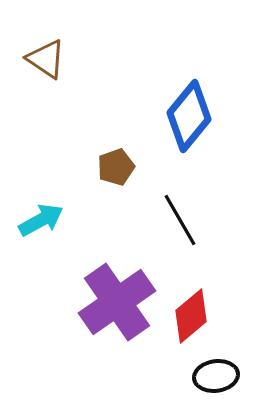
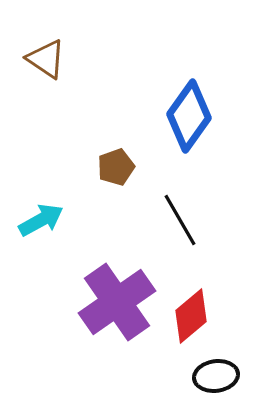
blue diamond: rotated 4 degrees counterclockwise
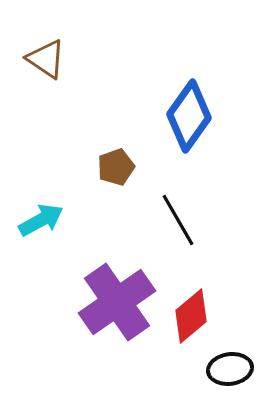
black line: moved 2 px left
black ellipse: moved 14 px right, 7 px up
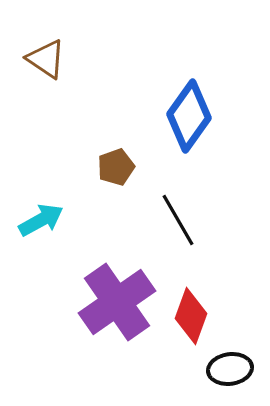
red diamond: rotated 30 degrees counterclockwise
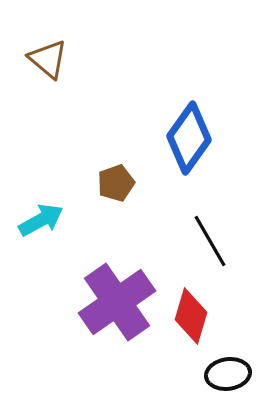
brown triangle: moved 2 px right; rotated 6 degrees clockwise
blue diamond: moved 22 px down
brown pentagon: moved 16 px down
black line: moved 32 px right, 21 px down
red diamond: rotated 4 degrees counterclockwise
black ellipse: moved 2 px left, 5 px down
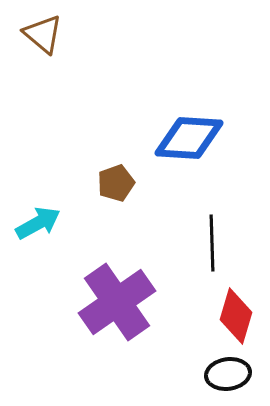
brown triangle: moved 5 px left, 25 px up
blue diamond: rotated 58 degrees clockwise
cyan arrow: moved 3 px left, 3 px down
black line: moved 2 px right, 2 px down; rotated 28 degrees clockwise
red diamond: moved 45 px right
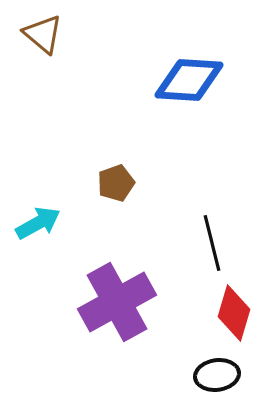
blue diamond: moved 58 px up
black line: rotated 12 degrees counterclockwise
purple cross: rotated 6 degrees clockwise
red diamond: moved 2 px left, 3 px up
black ellipse: moved 11 px left, 1 px down
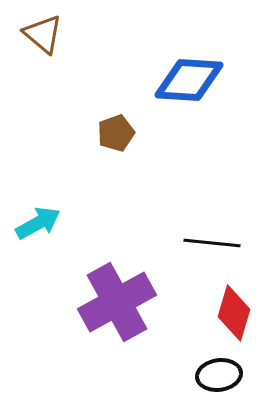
brown pentagon: moved 50 px up
black line: rotated 70 degrees counterclockwise
black ellipse: moved 2 px right
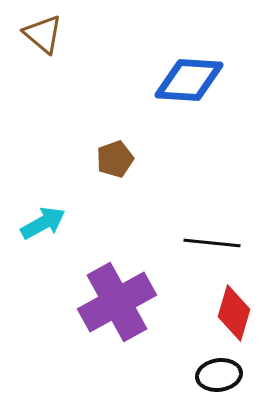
brown pentagon: moved 1 px left, 26 px down
cyan arrow: moved 5 px right
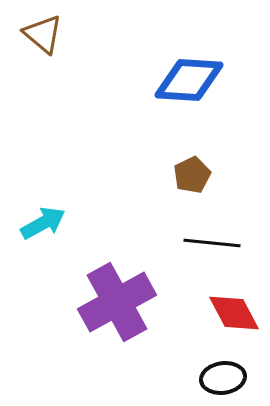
brown pentagon: moved 77 px right, 16 px down; rotated 6 degrees counterclockwise
red diamond: rotated 44 degrees counterclockwise
black ellipse: moved 4 px right, 3 px down
